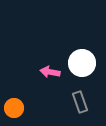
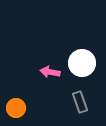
orange circle: moved 2 px right
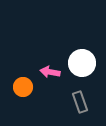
orange circle: moved 7 px right, 21 px up
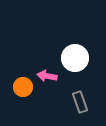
white circle: moved 7 px left, 5 px up
pink arrow: moved 3 px left, 4 px down
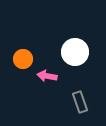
white circle: moved 6 px up
orange circle: moved 28 px up
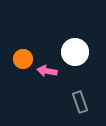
pink arrow: moved 5 px up
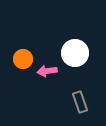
white circle: moved 1 px down
pink arrow: rotated 18 degrees counterclockwise
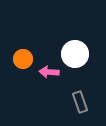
white circle: moved 1 px down
pink arrow: moved 2 px right, 1 px down; rotated 12 degrees clockwise
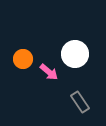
pink arrow: rotated 144 degrees counterclockwise
gray rectangle: rotated 15 degrees counterclockwise
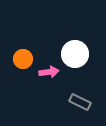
pink arrow: rotated 48 degrees counterclockwise
gray rectangle: rotated 30 degrees counterclockwise
